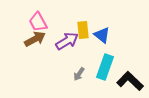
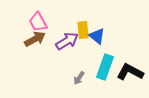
blue triangle: moved 5 px left, 1 px down
gray arrow: moved 4 px down
black L-shape: moved 9 px up; rotated 16 degrees counterclockwise
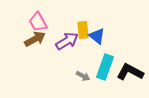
gray arrow: moved 4 px right, 2 px up; rotated 96 degrees counterclockwise
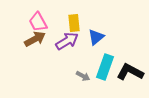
yellow rectangle: moved 9 px left, 7 px up
blue triangle: moved 1 px left, 1 px down; rotated 42 degrees clockwise
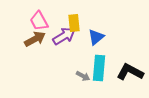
pink trapezoid: moved 1 px right, 1 px up
purple arrow: moved 3 px left, 5 px up
cyan rectangle: moved 6 px left, 1 px down; rotated 15 degrees counterclockwise
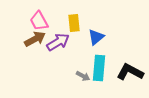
purple arrow: moved 6 px left, 6 px down
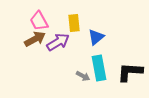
cyan rectangle: rotated 15 degrees counterclockwise
black L-shape: rotated 24 degrees counterclockwise
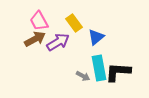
yellow rectangle: rotated 30 degrees counterclockwise
black L-shape: moved 12 px left
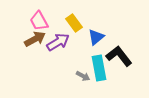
black L-shape: moved 1 px right, 16 px up; rotated 48 degrees clockwise
